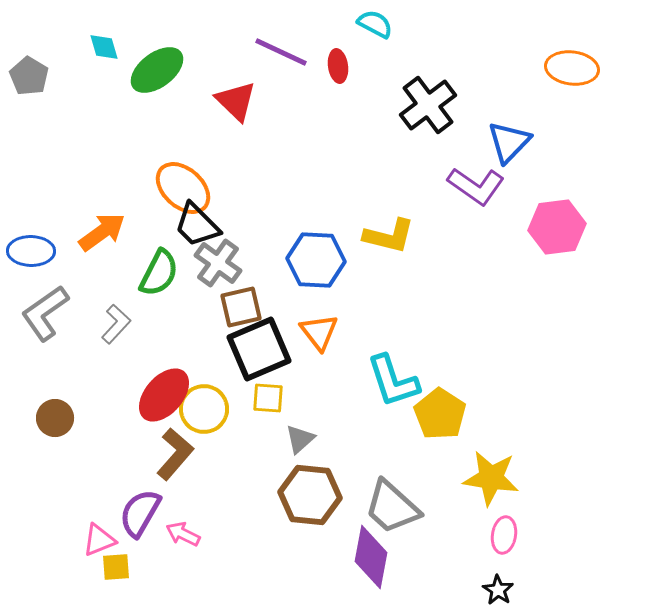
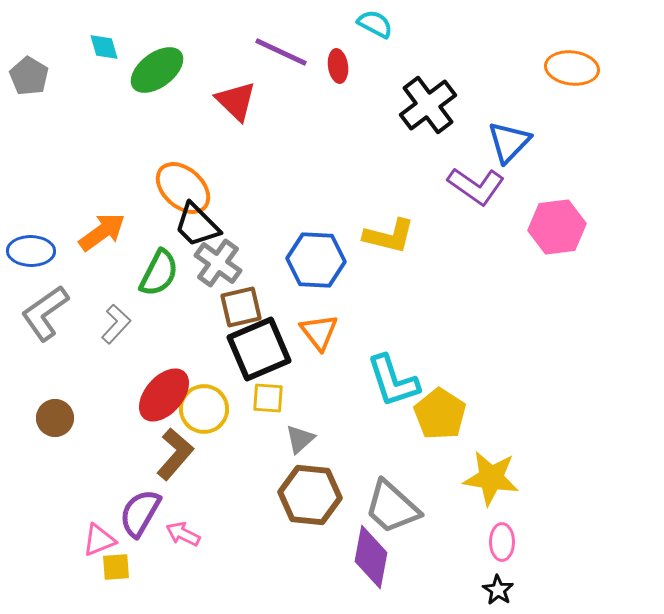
pink ellipse at (504, 535): moved 2 px left, 7 px down; rotated 9 degrees counterclockwise
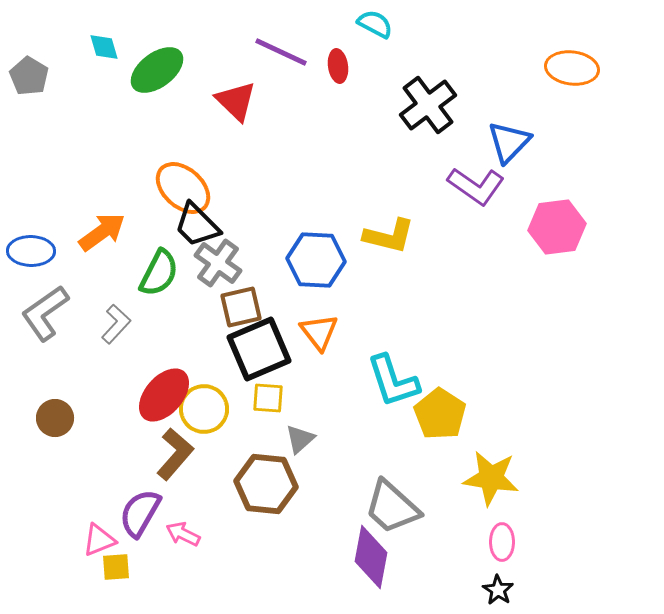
brown hexagon at (310, 495): moved 44 px left, 11 px up
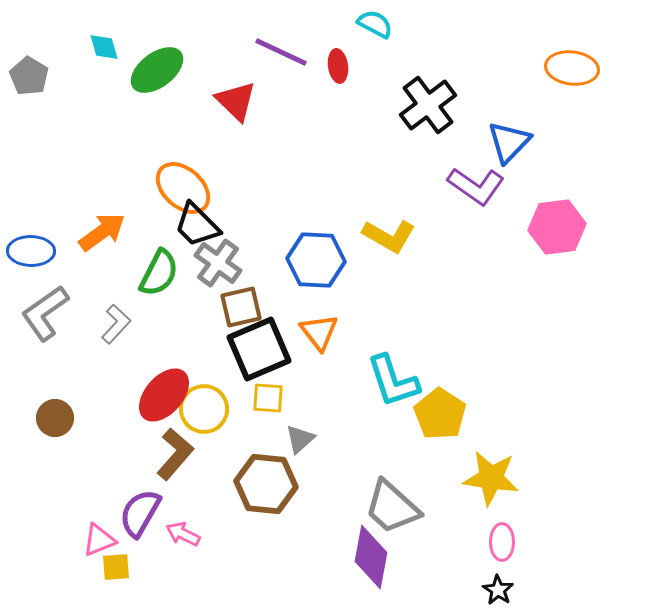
yellow L-shape at (389, 236): rotated 16 degrees clockwise
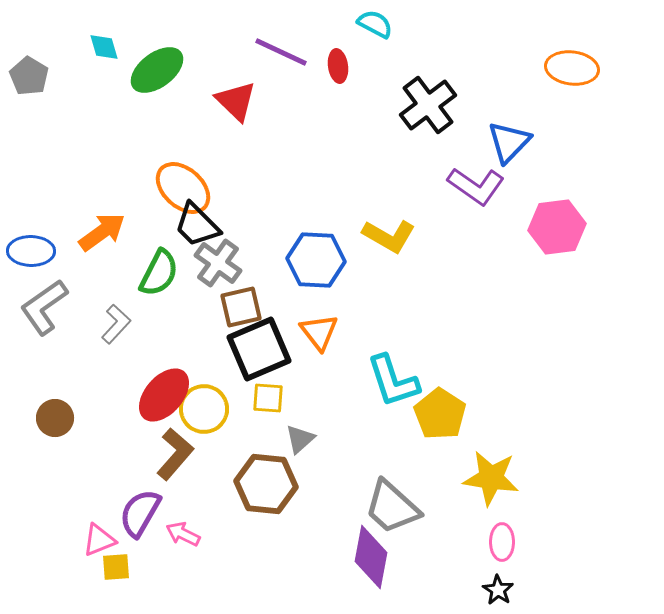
gray L-shape at (45, 313): moved 1 px left, 6 px up
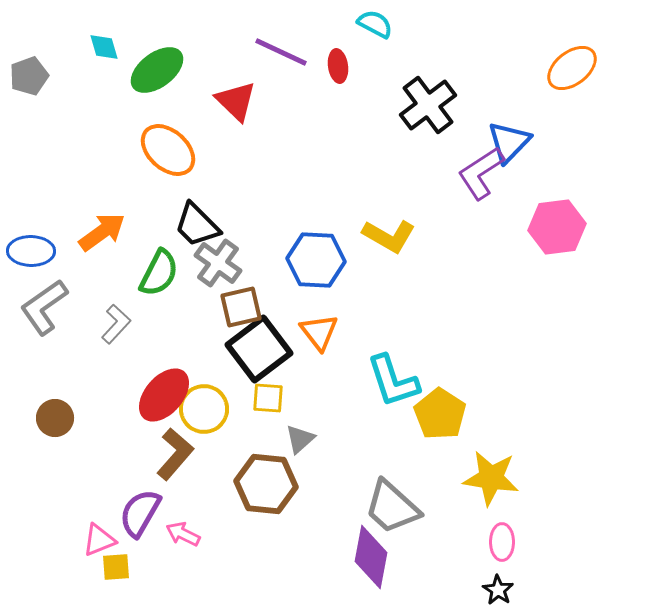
orange ellipse at (572, 68): rotated 45 degrees counterclockwise
gray pentagon at (29, 76): rotated 21 degrees clockwise
purple L-shape at (476, 186): moved 5 px right, 13 px up; rotated 112 degrees clockwise
orange ellipse at (183, 188): moved 15 px left, 38 px up
black square at (259, 349): rotated 14 degrees counterclockwise
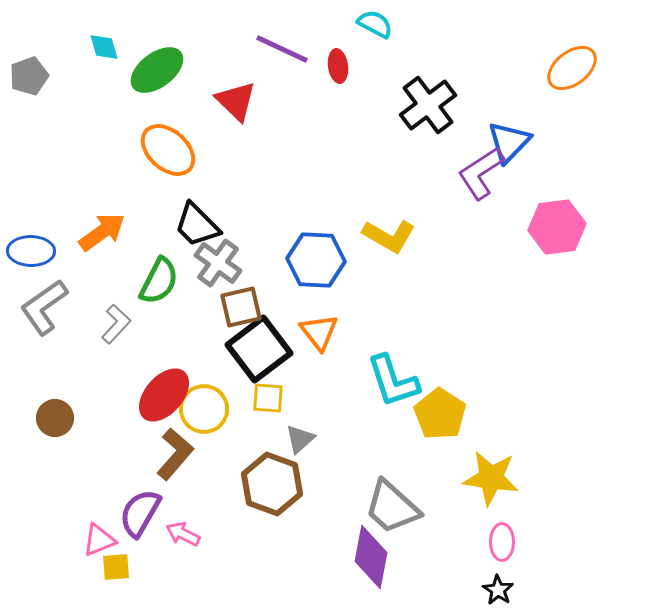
purple line at (281, 52): moved 1 px right, 3 px up
green semicircle at (159, 273): moved 8 px down
brown hexagon at (266, 484): moved 6 px right; rotated 14 degrees clockwise
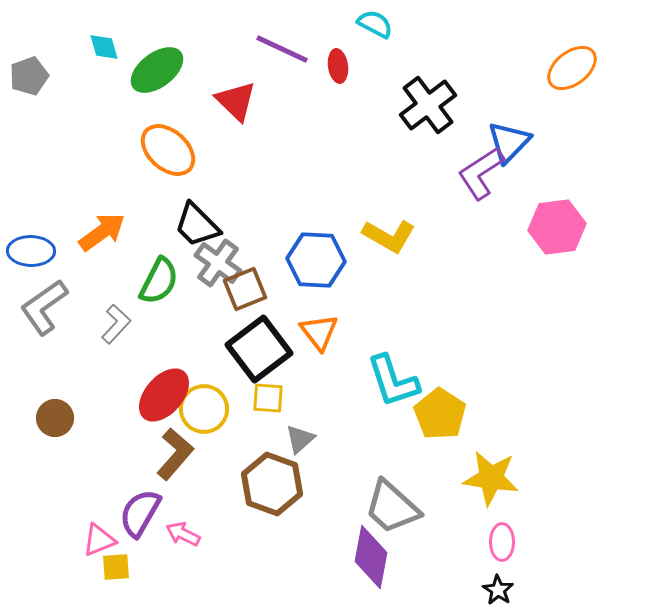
brown square at (241, 307): moved 4 px right, 18 px up; rotated 9 degrees counterclockwise
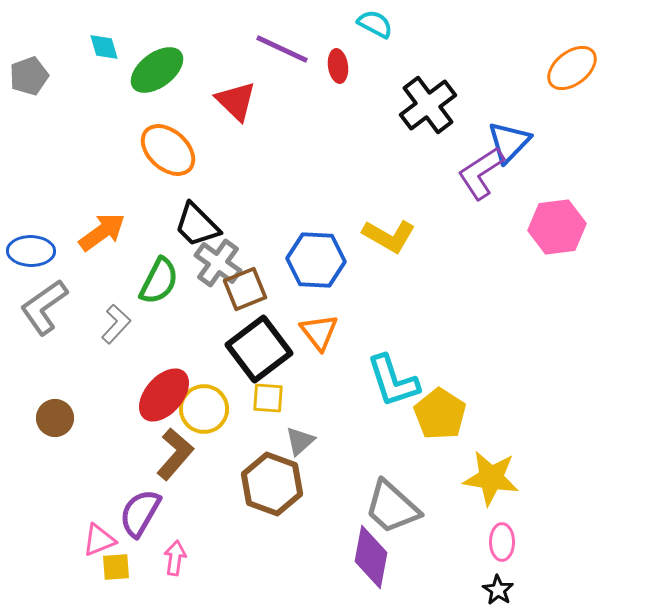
gray triangle at (300, 439): moved 2 px down
pink arrow at (183, 534): moved 8 px left, 24 px down; rotated 72 degrees clockwise
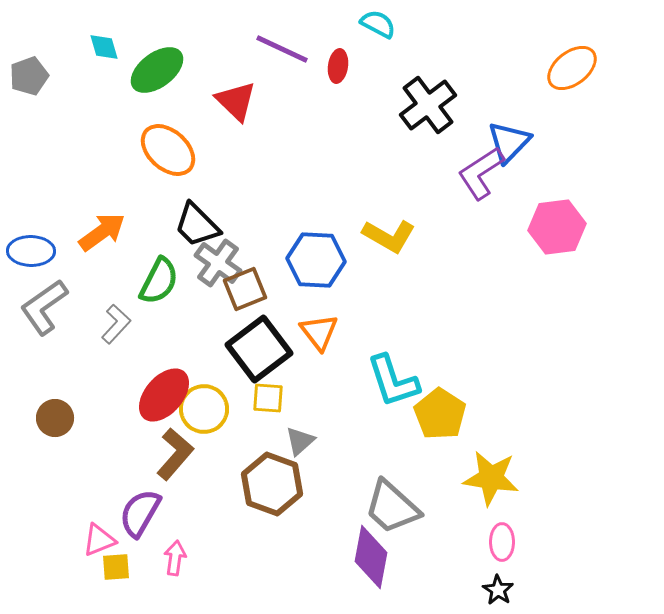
cyan semicircle at (375, 24): moved 3 px right
red ellipse at (338, 66): rotated 16 degrees clockwise
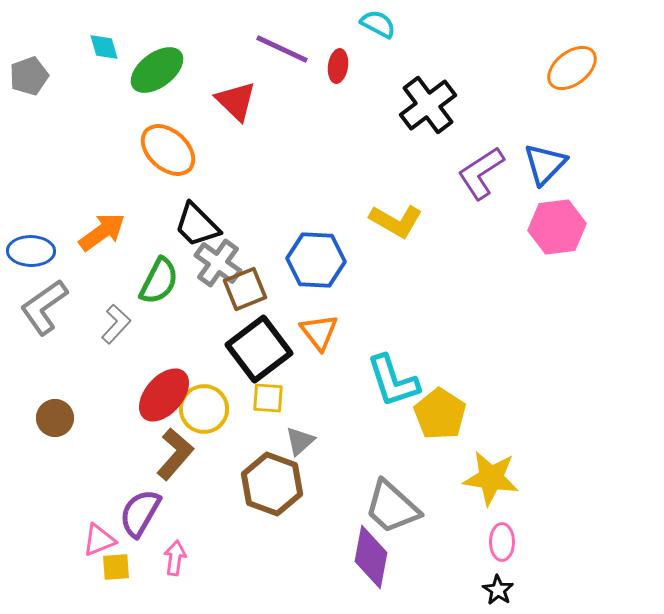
blue triangle at (509, 142): moved 36 px right, 22 px down
yellow L-shape at (389, 236): moved 7 px right, 15 px up
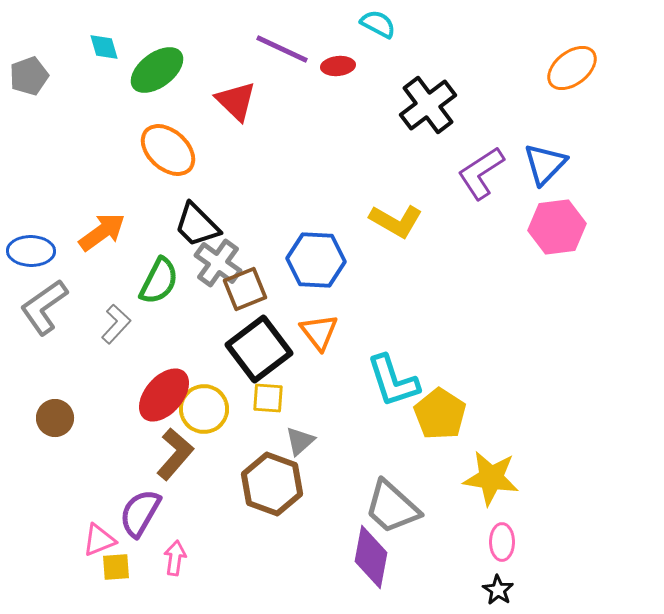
red ellipse at (338, 66): rotated 76 degrees clockwise
